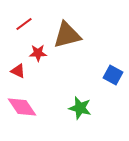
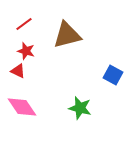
red star: moved 12 px left, 2 px up; rotated 18 degrees clockwise
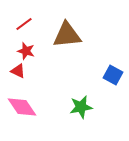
brown triangle: rotated 8 degrees clockwise
green star: moved 1 px right, 1 px up; rotated 25 degrees counterclockwise
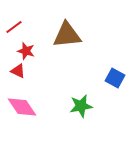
red line: moved 10 px left, 3 px down
blue square: moved 2 px right, 3 px down
green star: moved 1 px up
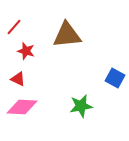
red line: rotated 12 degrees counterclockwise
red triangle: moved 8 px down
pink diamond: rotated 52 degrees counterclockwise
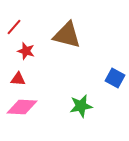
brown triangle: rotated 20 degrees clockwise
red triangle: rotated 21 degrees counterclockwise
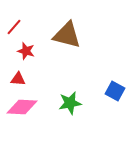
blue square: moved 13 px down
green star: moved 11 px left, 3 px up
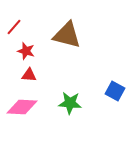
red triangle: moved 11 px right, 4 px up
green star: rotated 15 degrees clockwise
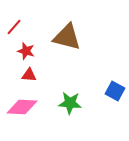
brown triangle: moved 2 px down
